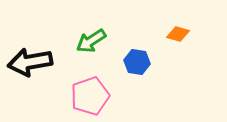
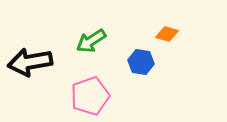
orange diamond: moved 11 px left
blue hexagon: moved 4 px right
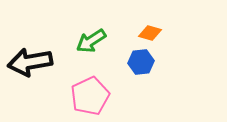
orange diamond: moved 17 px left, 1 px up
blue hexagon: rotated 15 degrees counterclockwise
pink pentagon: rotated 6 degrees counterclockwise
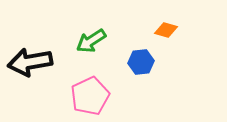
orange diamond: moved 16 px right, 3 px up
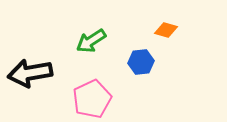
black arrow: moved 11 px down
pink pentagon: moved 2 px right, 3 px down
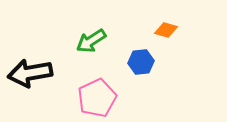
pink pentagon: moved 5 px right, 1 px up
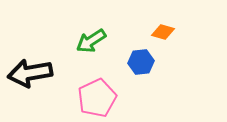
orange diamond: moved 3 px left, 2 px down
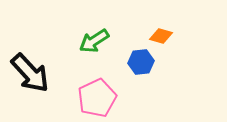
orange diamond: moved 2 px left, 4 px down
green arrow: moved 3 px right
black arrow: rotated 123 degrees counterclockwise
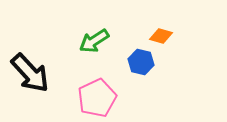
blue hexagon: rotated 20 degrees clockwise
